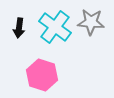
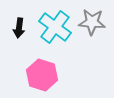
gray star: moved 1 px right
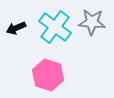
black arrow: moved 3 px left; rotated 60 degrees clockwise
pink hexagon: moved 6 px right
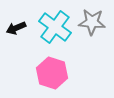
pink hexagon: moved 4 px right, 2 px up
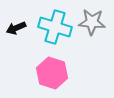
cyan cross: rotated 20 degrees counterclockwise
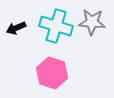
cyan cross: moved 1 px right, 1 px up
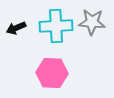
cyan cross: rotated 20 degrees counterclockwise
pink hexagon: rotated 16 degrees counterclockwise
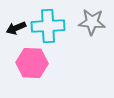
cyan cross: moved 8 px left
pink hexagon: moved 20 px left, 10 px up
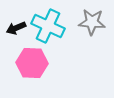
cyan cross: rotated 28 degrees clockwise
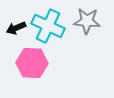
gray star: moved 5 px left, 1 px up
